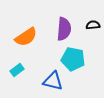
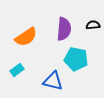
cyan pentagon: moved 3 px right
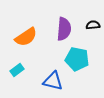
cyan pentagon: moved 1 px right
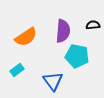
purple semicircle: moved 1 px left, 2 px down
cyan pentagon: moved 3 px up
blue triangle: rotated 40 degrees clockwise
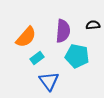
orange semicircle: rotated 15 degrees counterclockwise
cyan rectangle: moved 20 px right, 12 px up
blue triangle: moved 4 px left
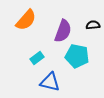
purple semicircle: rotated 15 degrees clockwise
orange semicircle: moved 17 px up
blue triangle: moved 1 px right, 1 px down; rotated 40 degrees counterclockwise
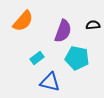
orange semicircle: moved 3 px left, 1 px down
cyan pentagon: moved 2 px down
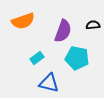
orange semicircle: rotated 30 degrees clockwise
blue triangle: moved 1 px left, 1 px down
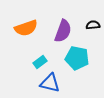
orange semicircle: moved 3 px right, 7 px down
cyan rectangle: moved 3 px right, 4 px down
blue triangle: moved 1 px right
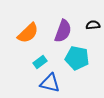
orange semicircle: moved 2 px right, 5 px down; rotated 25 degrees counterclockwise
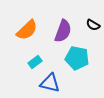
black semicircle: rotated 144 degrees counterclockwise
orange semicircle: moved 1 px left, 3 px up
cyan rectangle: moved 5 px left
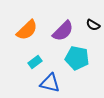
purple semicircle: rotated 25 degrees clockwise
